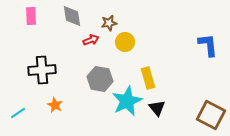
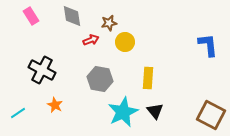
pink rectangle: rotated 30 degrees counterclockwise
black cross: rotated 32 degrees clockwise
yellow rectangle: rotated 20 degrees clockwise
cyan star: moved 4 px left, 11 px down
black triangle: moved 2 px left, 3 px down
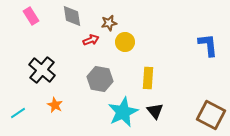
black cross: rotated 12 degrees clockwise
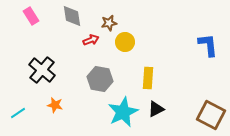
orange star: rotated 14 degrees counterclockwise
black triangle: moved 1 px right, 2 px up; rotated 42 degrees clockwise
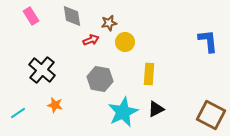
blue L-shape: moved 4 px up
yellow rectangle: moved 1 px right, 4 px up
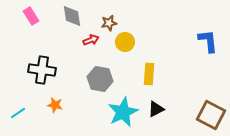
black cross: rotated 32 degrees counterclockwise
